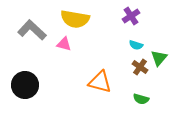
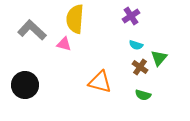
yellow semicircle: rotated 84 degrees clockwise
green semicircle: moved 2 px right, 4 px up
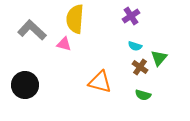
cyan semicircle: moved 1 px left, 1 px down
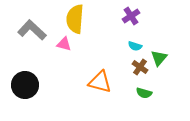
green semicircle: moved 1 px right, 2 px up
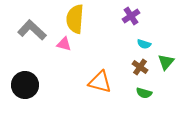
cyan semicircle: moved 9 px right, 2 px up
green triangle: moved 7 px right, 4 px down
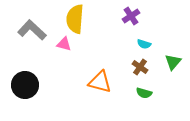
green triangle: moved 7 px right
